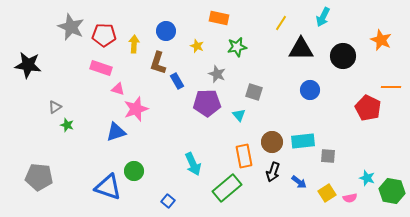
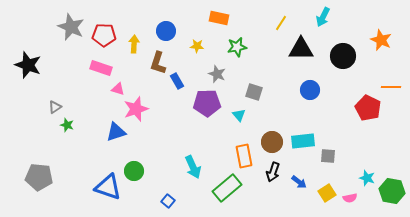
yellow star at (197, 46): rotated 16 degrees counterclockwise
black star at (28, 65): rotated 12 degrees clockwise
cyan arrow at (193, 164): moved 3 px down
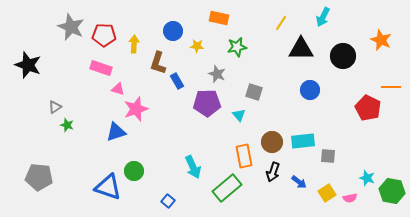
blue circle at (166, 31): moved 7 px right
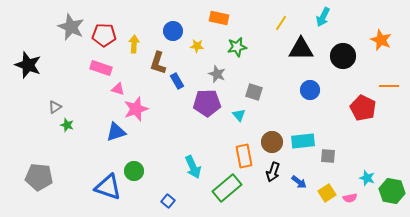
orange line at (391, 87): moved 2 px left, 1 px up
red pentagon at (368, 108): moved 5 px left
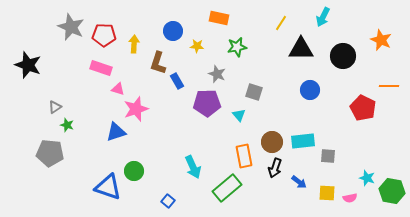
black arrow at (273, 172): moved 2 px right, 4 px up
gray pentagon at (39, 177): moved 11 px right, 24 px up
yellow square at (327, 193): rotated 36 degrees clockwise
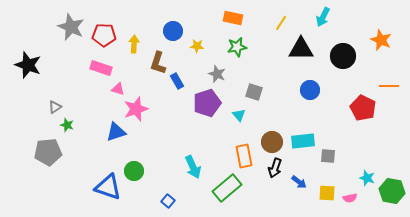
orange rectangle at (219, 18): moved 14 px right
purple pentagon at (207, 103): rotated 16 degrees counterclockwise
gray pentagon at (50, 153): moved 2 px left, 1 px up; rotated 12 degrees counterclockwise
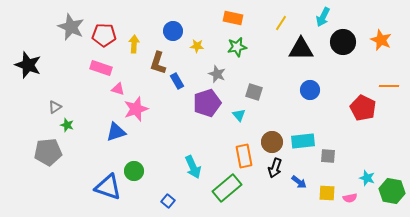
black circle at (343, 56): moved 14 px up
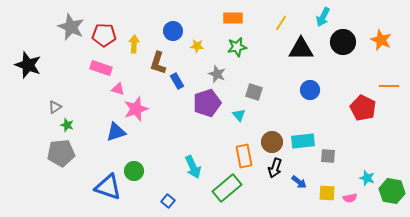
orange rectangle at (233, 18): rotated 12 degrees counterclockwise
gray pentagon at (48, 152): moved 13 px right, 1 px down
